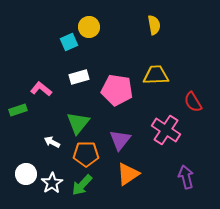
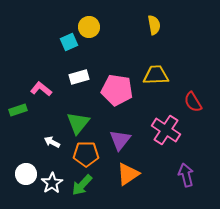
purple arrow: moved 2 px up
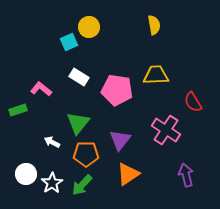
white rectangle: rotated 48 degrees clockwise
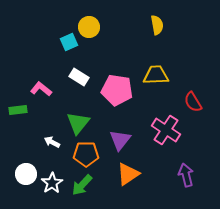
yellow semicircle: moved 3 px right
green rectangle: rotated 12 degrees clockwise
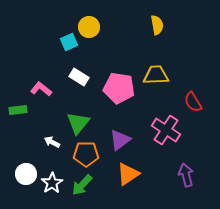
pink pentagon: moved 2 px right, 2 px up
purple triangle: rotated 15 degrees clockwise
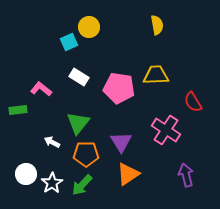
purple triangle: moved 1 px right, 2 px down; rotated 25 degrees counterclockwise
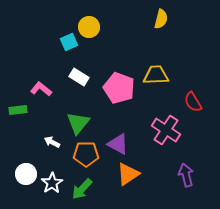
yellow semicircle: moved 4 px right, 6 px up; rotated 24 degrees clockwise
pink pentagon: rotated 12 degrees clockwise
purple triangle: moved 3 px left, 2 px down; rotated 30 degrees counterclockwise
green arrow: moved 4 px down
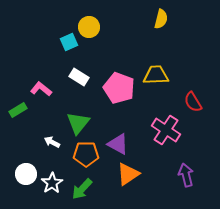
green rectangle: rotated 24 degrees counterclockwise
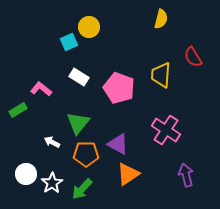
yellow trapezoid: moved 5 px right; rotated 84 degrees counterclockwise
red semicircle: moved 45 px up
